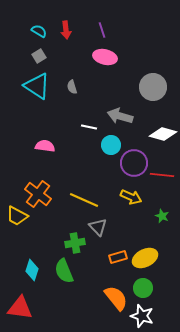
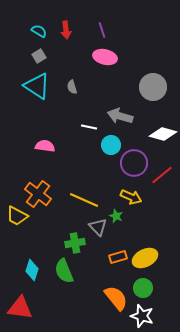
red line: rotated 45 degrees counterclockwise
green star: moved 46 px left
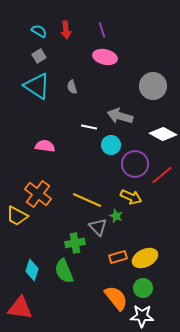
gray circle: moved 1 px up
white diamond: rotated 12 degrees clockwise
purple circle: moved 1 px right, 1 px down
yellow line: moved 3 px right
white star: rotated 15 degrees counterclockwise
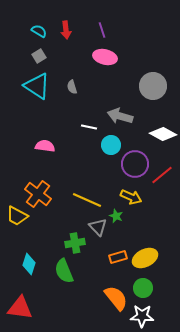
cyan diamond: moved 3 px left, 6 px up
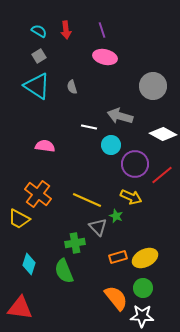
yellow trapezoid: moved 2 px right, 3 px down
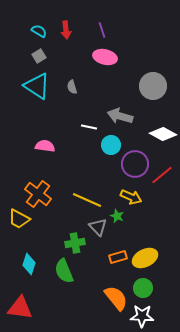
green star: moved 1 px right
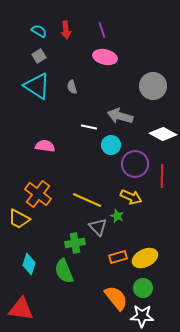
red line: moved 1 px down; rotated 50 degrees counterclockwise
red triangle: moved 1 px right, 1 px down
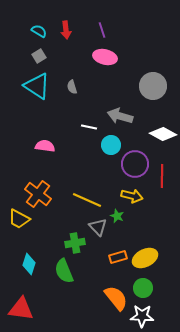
yellow arrow: moved 1 px right, 1 px up; rotated 10 degrees counterclockwise
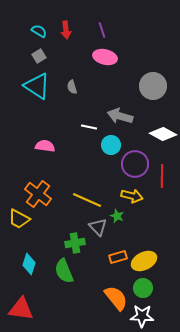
yellow ellipse: moved 1 px left, 3 px down
